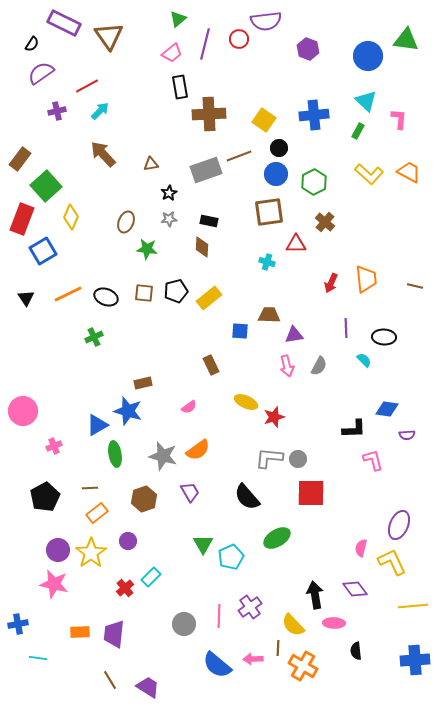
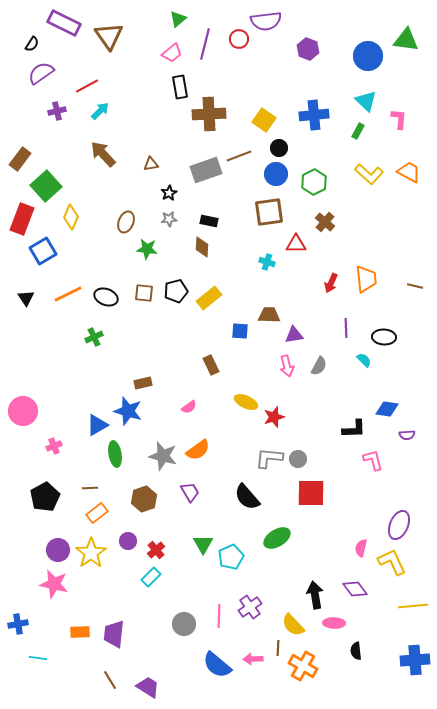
red cross at (125, 588): moved 31 px right, 38 px up
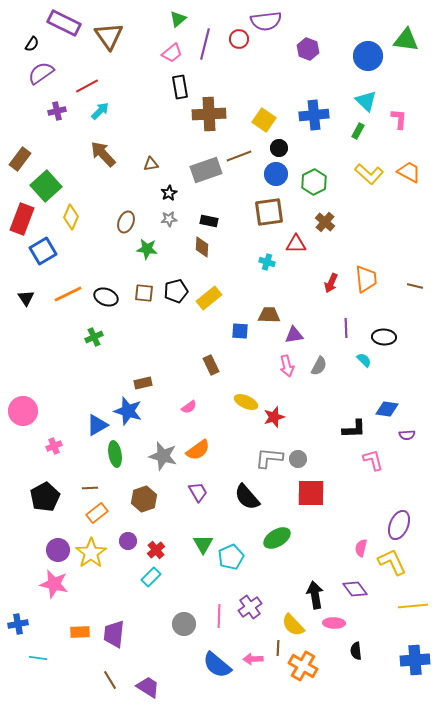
purple trapezoid at (190, 492): moved 8 px right
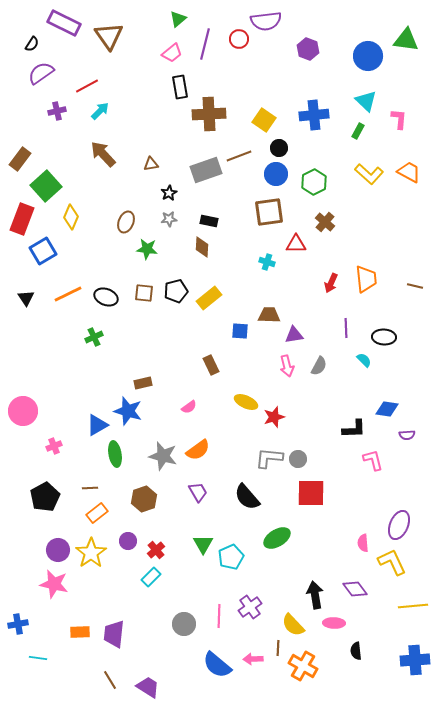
pink semicircle at (361, 548): moved 2 px right, 5 px up; rotated 18 degrees counterclockwise
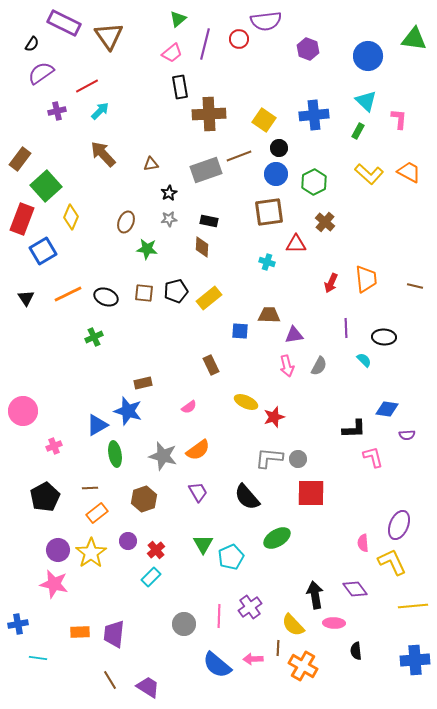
green triangle at (406, 40): moved 8 px right, 1 px up
pink L-shape at (373, 460): moved 3 px up
